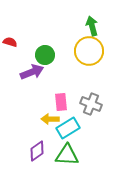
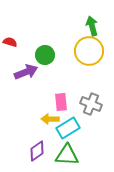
purple arrow: moved 6 px left
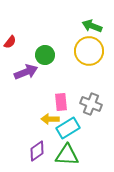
green arrow: rotated 54 degrees counterclockwise
red semicircle: rotated 112 degrees clockwise
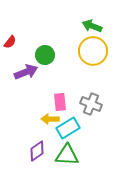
yellow circle: moved 4 px right
pink rectangle: moved 1 px left
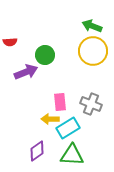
red semicircle: rotated 48 degrees clockwise
green triangle: moved 5 px right
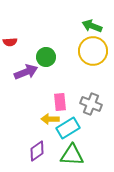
green circle: moved 1 px right, 2 px down
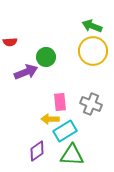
cyan rectangle: moved 3 px left, 3 px down
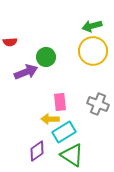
green arrow: rotated 36 degrees counterclockwise
gray cross: moved 7 px right
cyan rectangle: moved 1 px left, 1 px down
green triangle: rotated 30 degrees clockwise
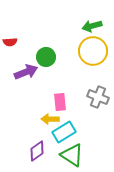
gray cross: moved 7 px up
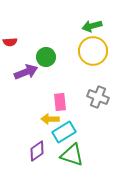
green triangle: rotated 15 degrees counterclockwise
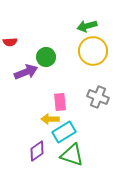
green arrow: moved 5 px left
